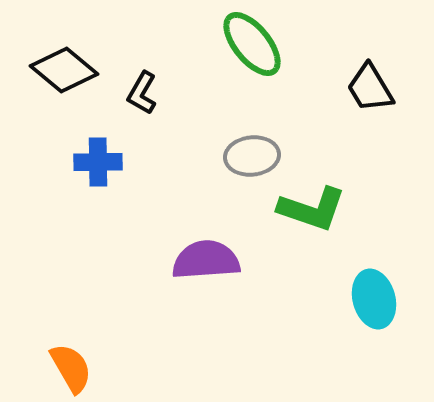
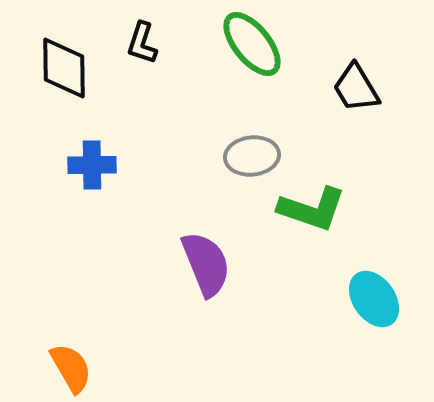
black diamond: moved 2 px up; rotated 50 degrees clockwise
black trapezoid: moved 14 px left
black L-shape: moved 50 px up; rotated 12 degrees counterclockwise
blue cross: moved 6 px left, 3 px down
purple semicircle: moved 4 px down; rotated 72 degrees clockwise
cyan ellipse: rotated 20 degrees counterclockwise
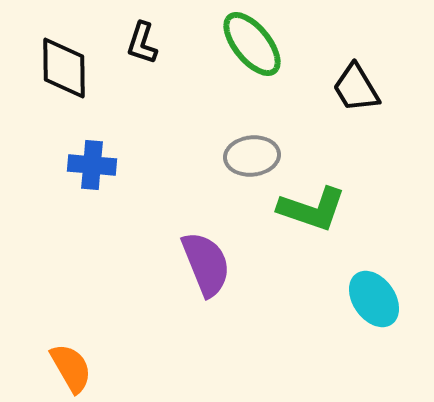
blue cross: rotated 6 degrees clockwise
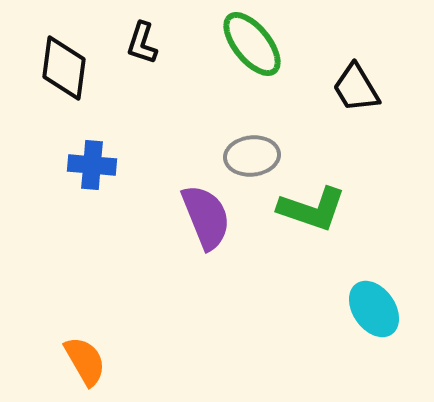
black diamond: rotated 8 degrees clockwise
purple semicircle: moved 47 px up
cyan ellipse: moved 10 px down
orange semicircle: moved 14 px right, 7 px up
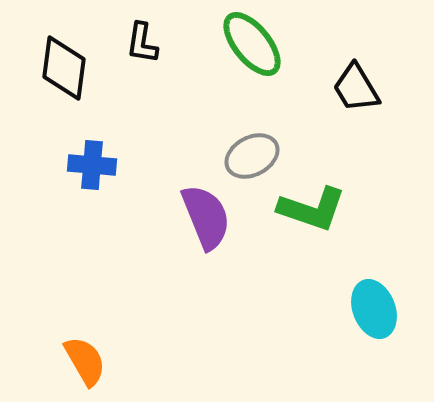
black L-shape: rotated 9 degrees counterclockwise
gray ellipse: rotated 22 degrees counterclockwise
cyan ellipse: rotated 14 degrees clockwise
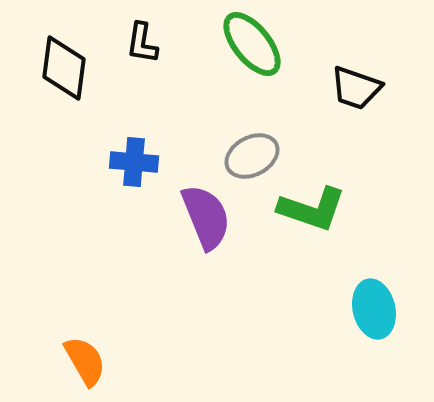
black trapezoid: rotated 40 degrees counterclockwise
blue cross: moved 42 px right, 3 px up
cyan ellipse: rotated 8 degrees clockwise
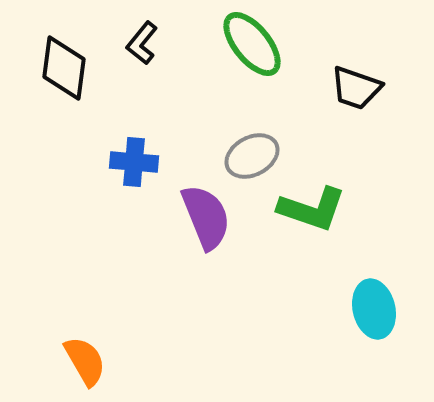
black L-shape: rotated 30 degrees clockwise
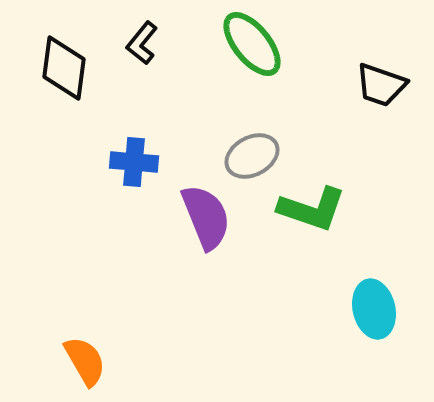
black trapezoid: moved 25 px right, 3 px up
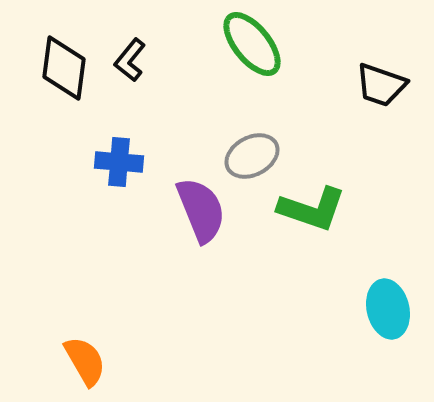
black L-shape: moved 12 px left, 17 px down
blue cross: moved 15 px left
purple semicircle: moved 5 px left, 7 px up
cyan ellipse: moved 14 px right
